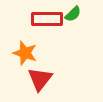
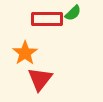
green semicircle: moved 1 px up
orange star: rotated 20 degrees clockwise
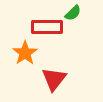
red rectangle: moved 8 px down
red triangle: moved 14 px right
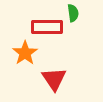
green semicircle: rotated 54 degrees counterclockwise
red triangle: rotated 12 degrees counterclockwise
